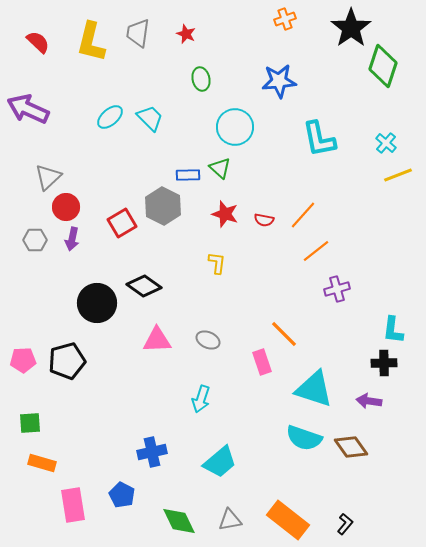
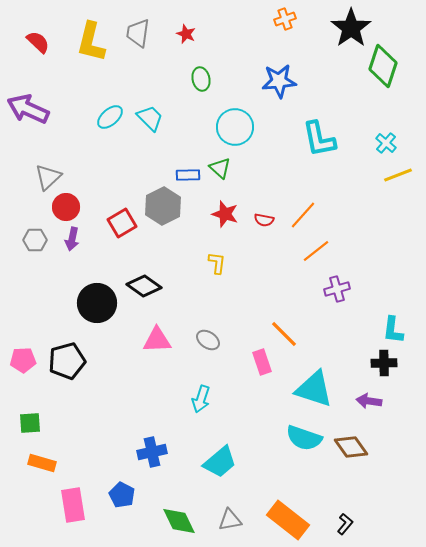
gray hexagon at (163, 206): rotated 6 degrees clockwise
gray ellipse at (208, 340): rotated 10 degrees clockwise
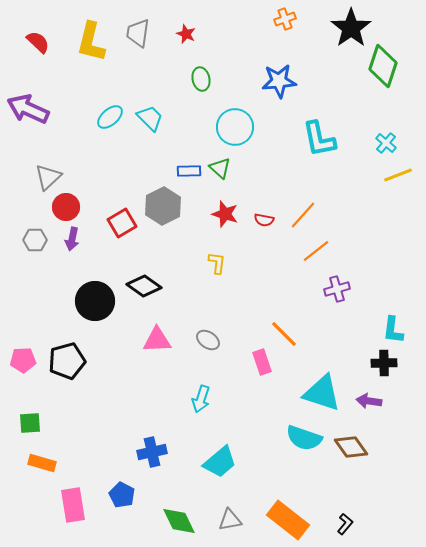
blue rectangle at (188, 175): moved 1 px right, 4 px up
black circle at (97, 303): moved 2 px left, 2 px up
cyan triangle at (314, 389): moved 8 px right, 4 px down
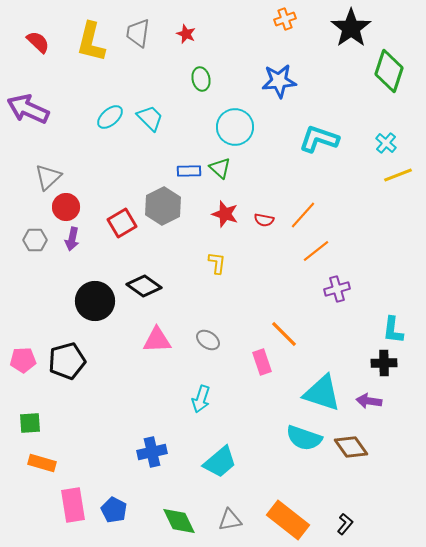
green diamond at (383, 66): moved 6 px right, 5 px down
cyan L-shape at (319, 139): rotated 120 degrees clockwise
blue pentagon at (122, 495): moved 8 px left, 15 px down
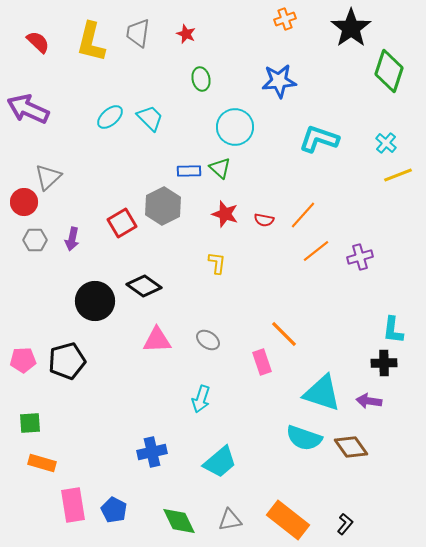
red circle at (66, 207): moved 42 px left, 5 px up
purple cross at (337, 289): moved 23 px right, 32 px up
